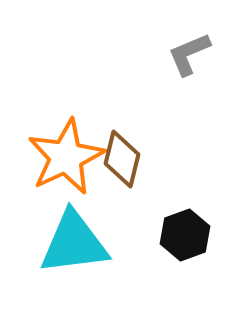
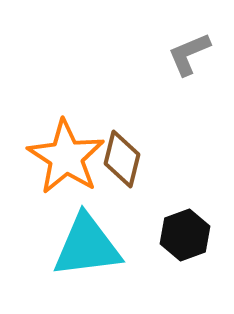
orange star: rotated 14 degrees counterclockwise
cyan triangle: moved 13 px right, 3 px down
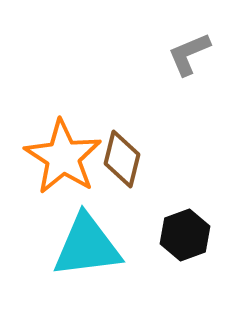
orange star: moved 3 px left
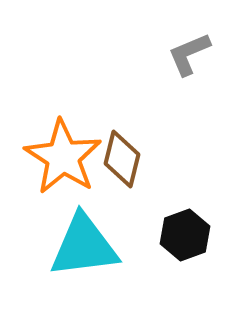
cyan triangle: moved 3 px left
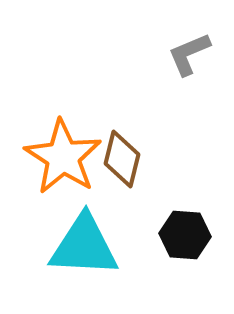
black hexagon: rotated 24 degrees clockwise
cyan triangle: rotated 10 degrees clockwise
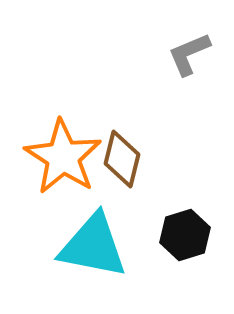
black hexagon: rotated 21 degrees counterclockwise
cyan triangle: moved 9 px right; rotated 8 degrees clockwise
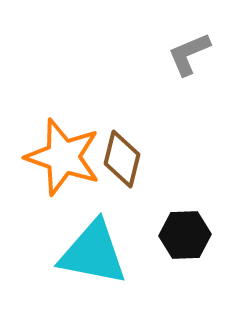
orange star: rotated 14 degrees counterclockwise
black hexagon: rotated 15 degrees clockwise
cyan triangle: moved 7 px down
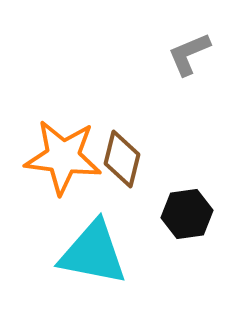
orange star: rotated 12 degrees counterclockwise
black hexagon: moved 2 px right, 21 px up; rotated 6 degrees counterclockwise
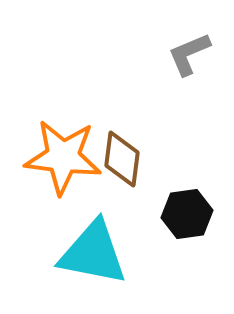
brown diamond: rotated 6 degrees counterclockwise
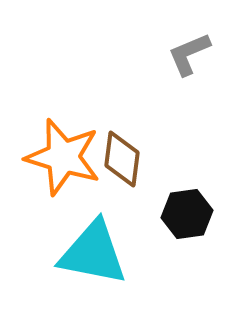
orange star: rotated 10 degrees clockwise
